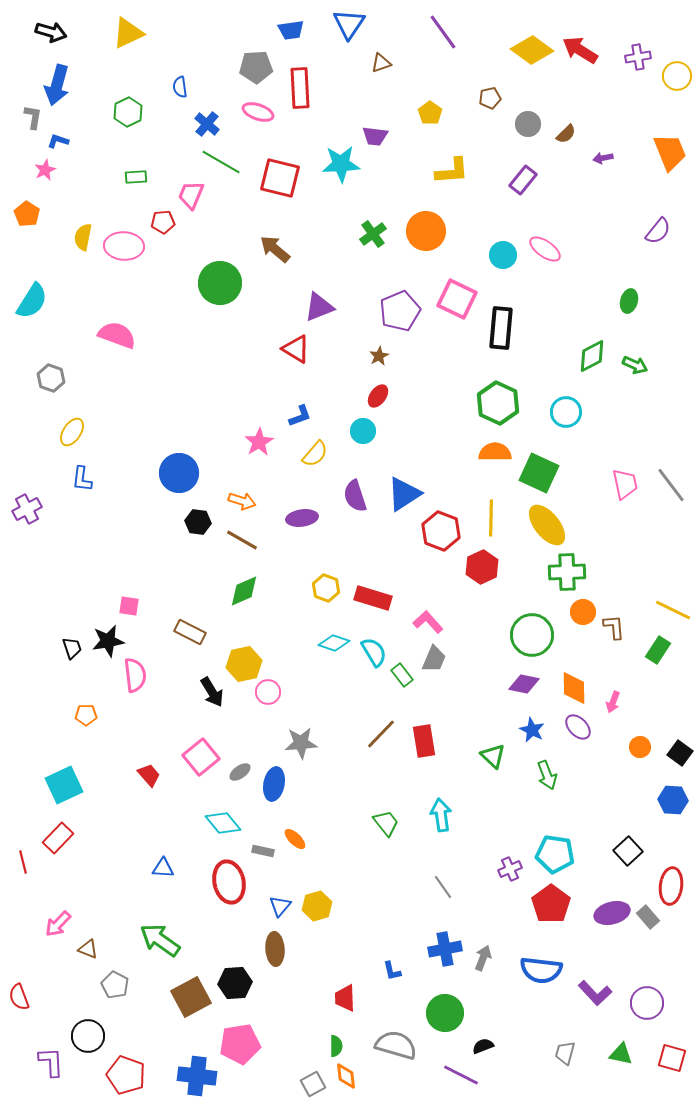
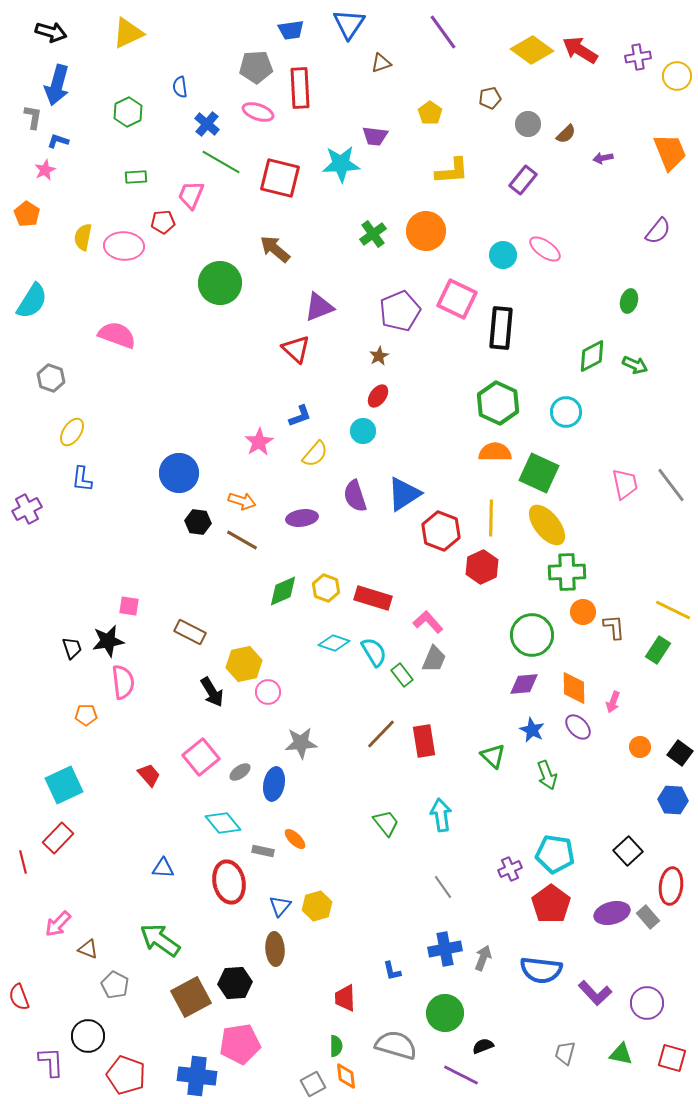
red triangle at (296, 349): rotated 12 degrees clockwise
green diamond at (244, 591): moved 39 px right
pink semicircle at (135, 675): moved 12 px left, 7 px down
purple diamond at (524, 684): rotated 16 degrees counterclockwise
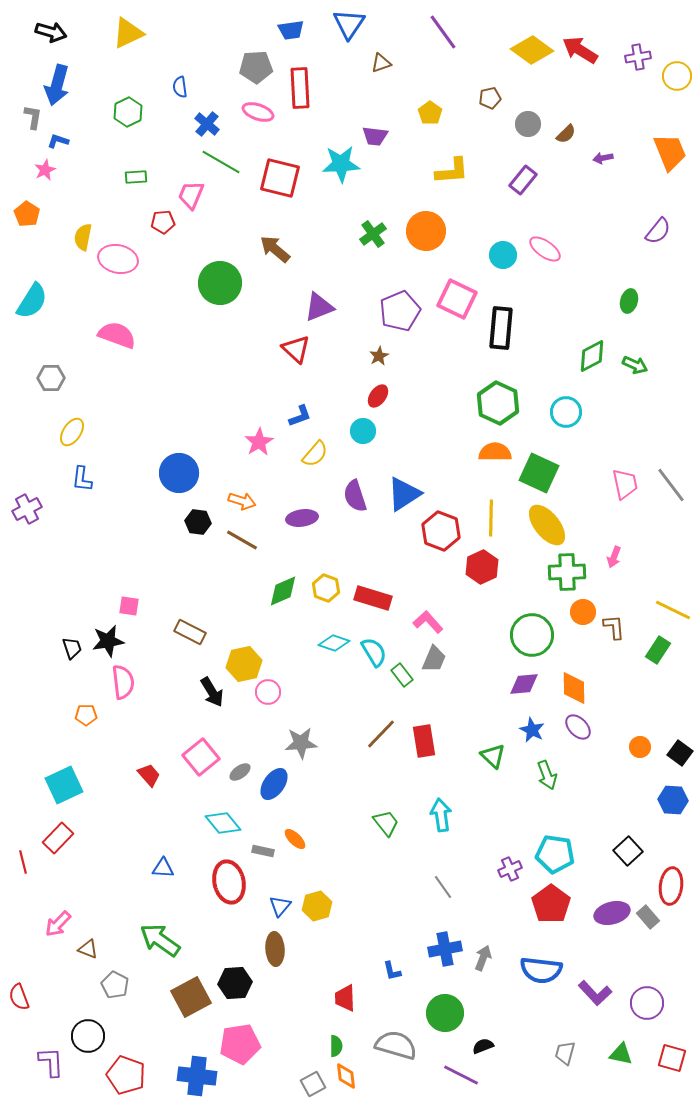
pink ellipse at (124, 246): moved 6 px left, 13 px down; rotated 9 degrees clockwise
gray hexagon at (51, 378): rotated 20 degrees counterclockwise
pink arrow at (613, 702): moved 1 px right, 145 px up
blue ellipse at (274, 784): rotated 24 degrees clockwise
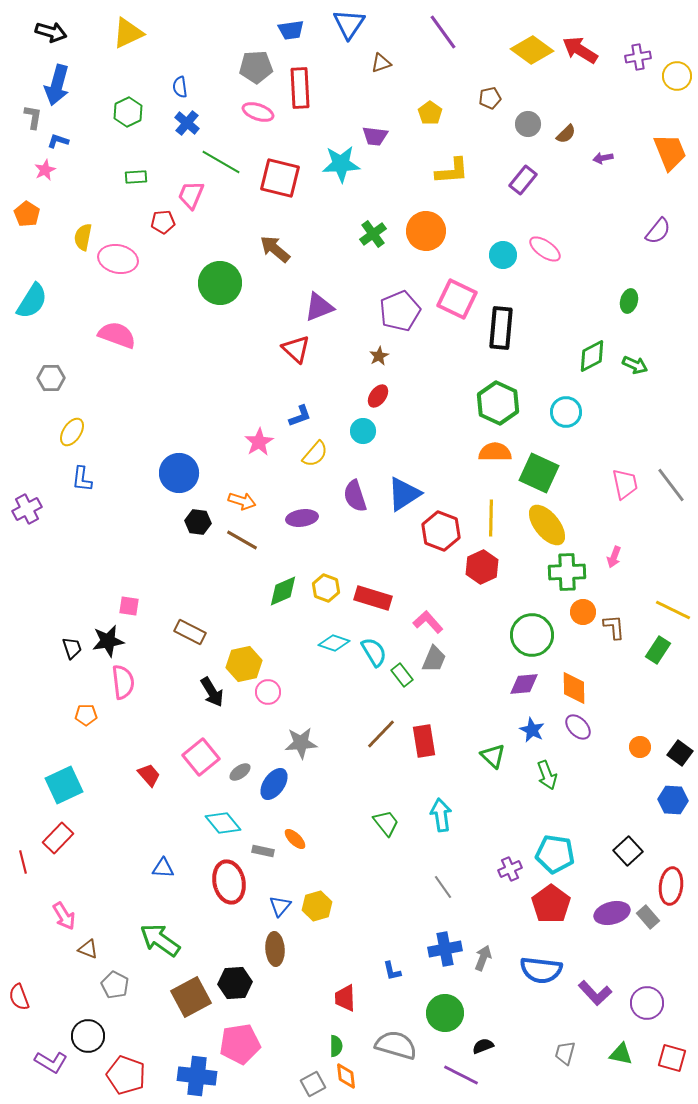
blue cross at (207, 124): moved 20 px left, 1 px up
pink arrow at (58, 924): moved 6 px right, 8 px up; rotated 76 degrees counterclockwise
purple L-shape at (51, 1062): rotated 124 degrees clockwise
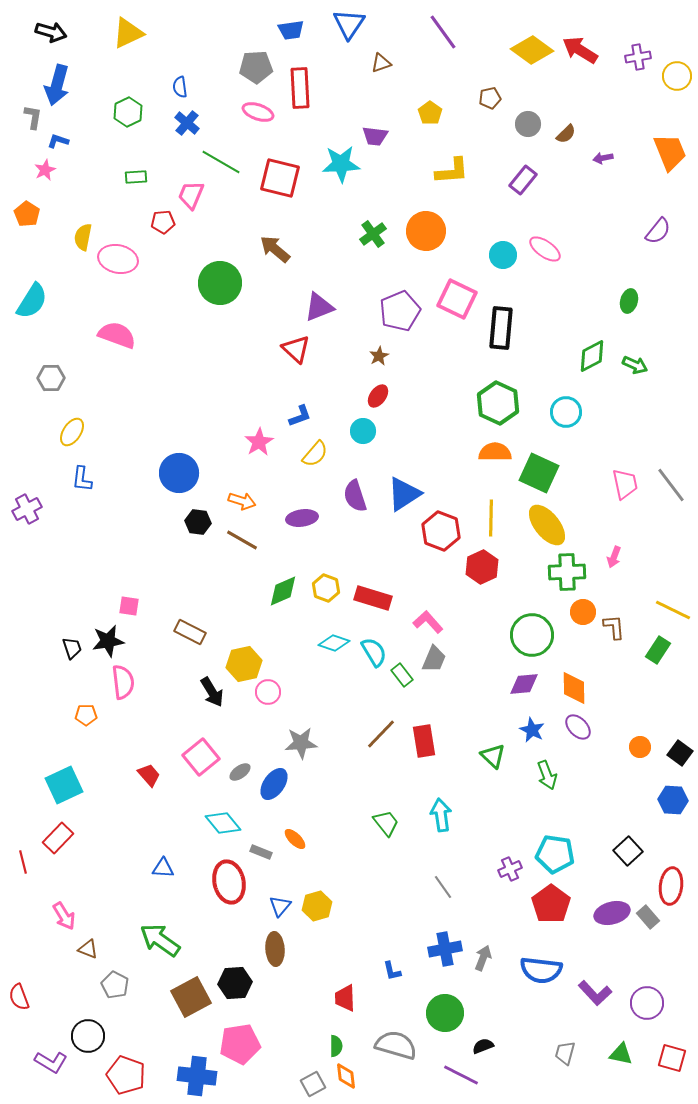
gray rectangle at (263, 851): moved 2 px left, 1 px down; rotated 10 degrees clockwise
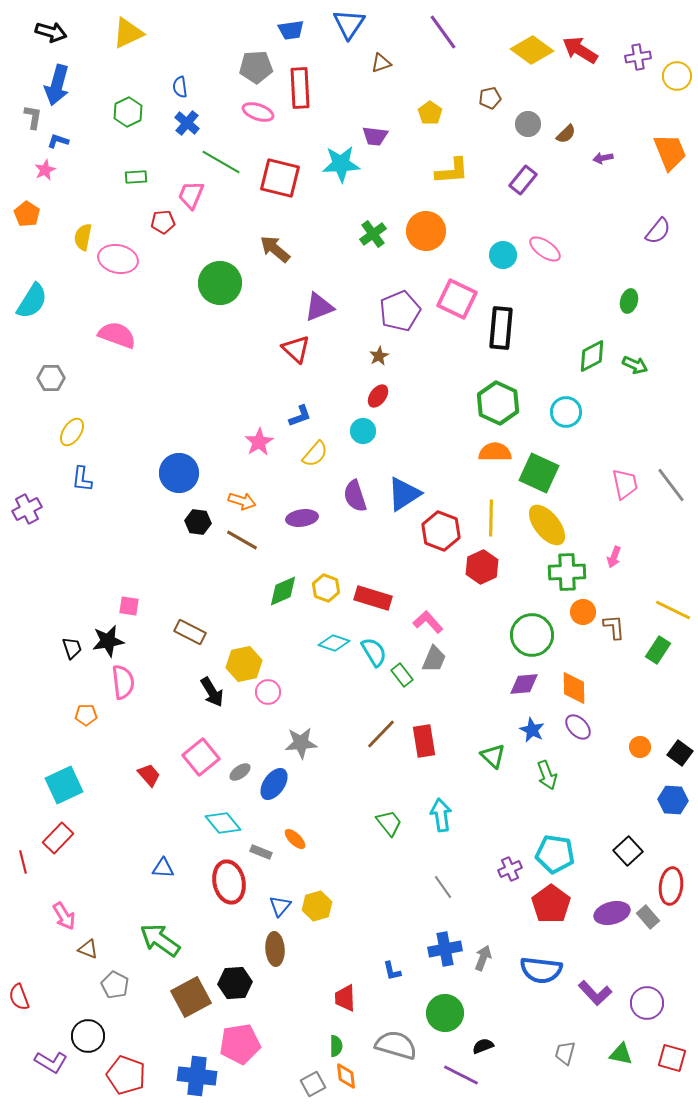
green trapezoid at (386, 823): moved 3 px right
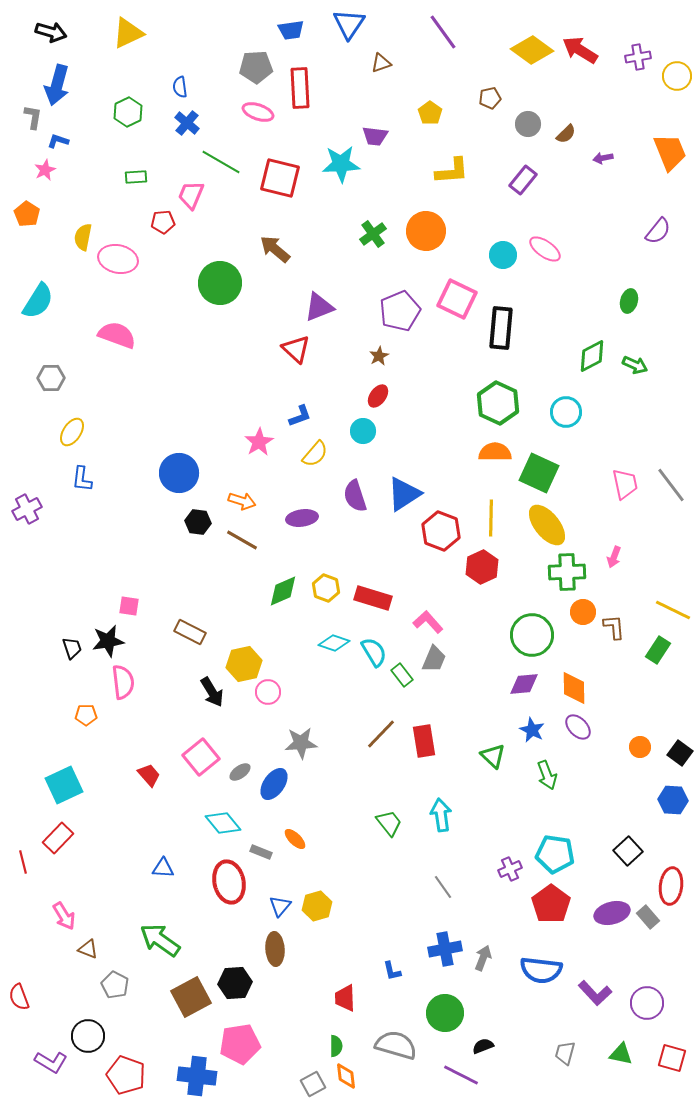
cyan semicircle at (32, 301): moved 6 px right
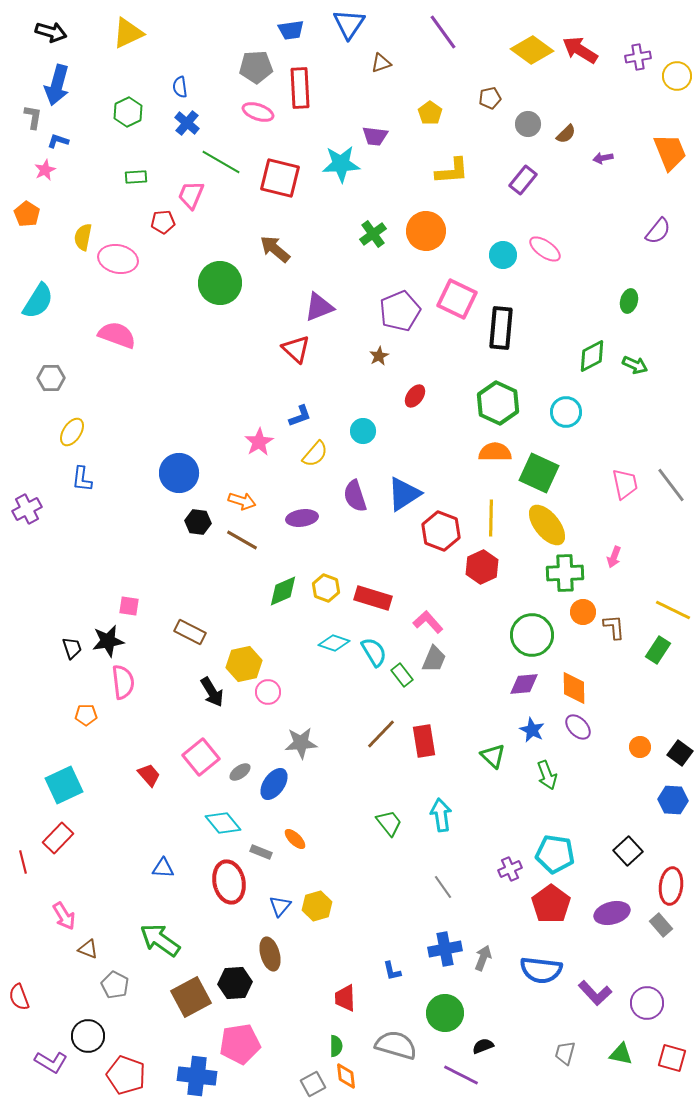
red ellipse at (378, 396): moved 37 px right
green cross at (567, 572): moved 2 px left, 1 px down
gray rectangle at (648, 917): moved 13 px right, 8 px down
brown ellipse at (275, 949): moved 5 px left, 5 px down; rotated 12 degrees counterclockwise
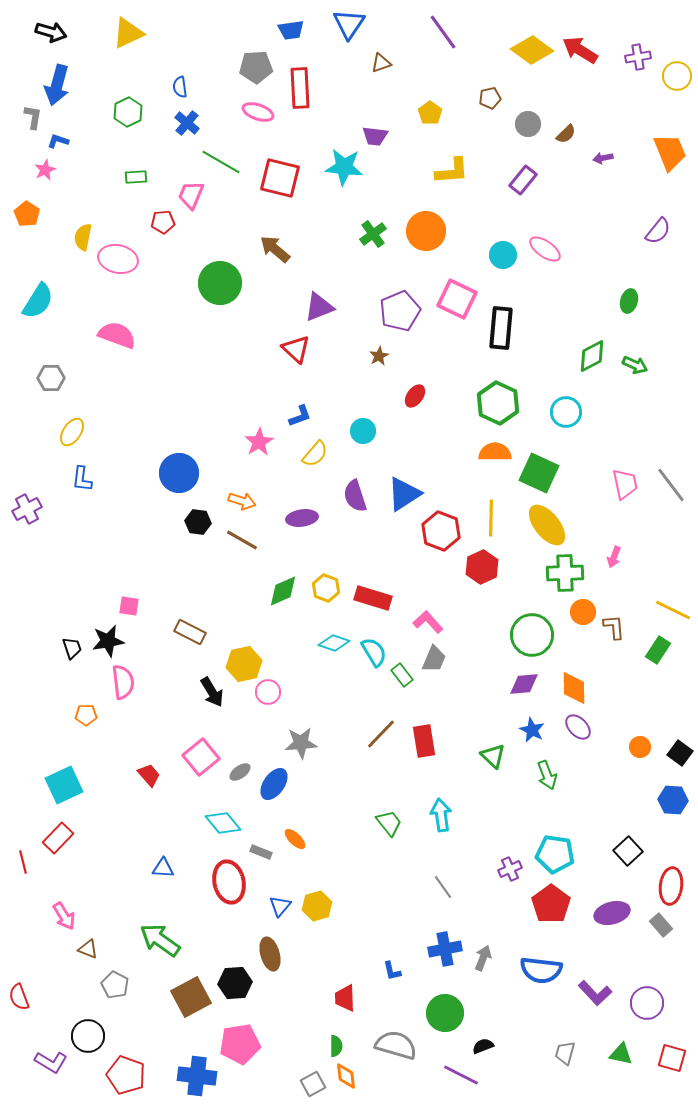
cyan star at (341, 164): moved 3 px right, 3 px down; rotated 9 degrees clockwise
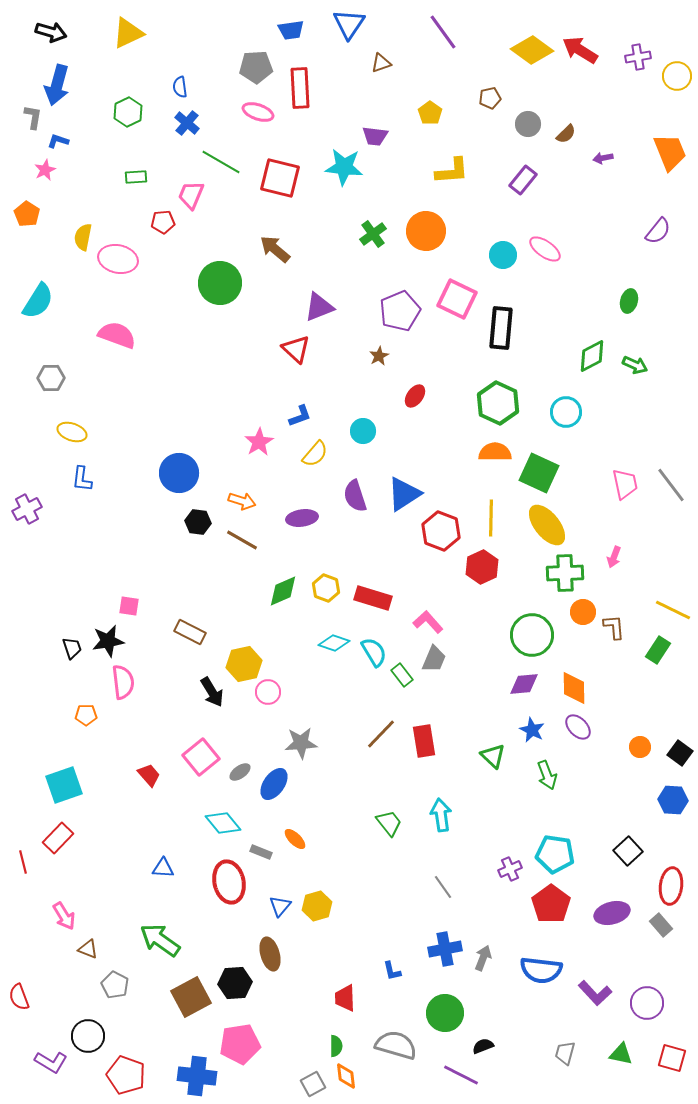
yellow ellipse at (72, 432): rotated 76 degrees clockwise
cyan square at (64, 785): rotated 6 degrees clockwise
